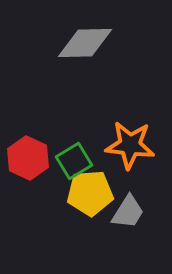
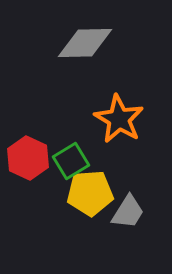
orange star: moved 11 px left, 26 px up; rotated 24 degrees clockwise
green square: moved 3 px left
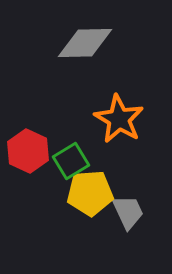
red hexagon: moved 7 px up
gray trapezoid: rotated 57 degrees counterclockwise
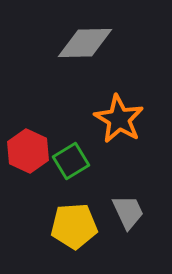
yellow pentagon: moved 16 px left, 33 px down
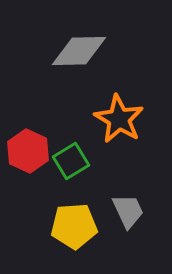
gray diamond: moved 6 px left, 8 px down
gray trapezoid: moved 1 px up
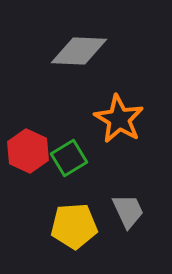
gray diamond: rotated 4 degrees clockwise
green square: moved 2 px left, 3 px up
